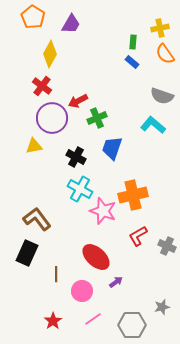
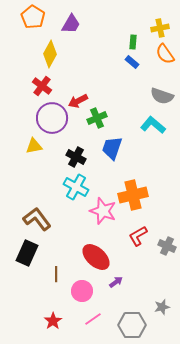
cyan cross: moved 4 px left, 2 px up
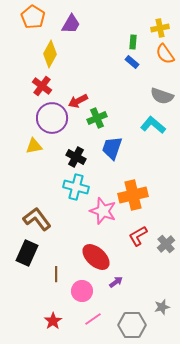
cyan cross: rotated 15 degrees counterclockwise
gray cross: moved 1 px left, 2 px up; rotated 24 degrees clockwise
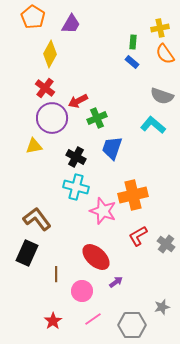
red cross: moved 3 px right, 2 px down
gray cross: rotated 12 degrees counterclockwise
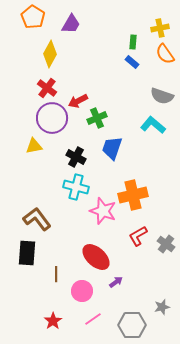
red cross: moved 2 px right
black rectangle: rotated 20 degrees counterclockwise
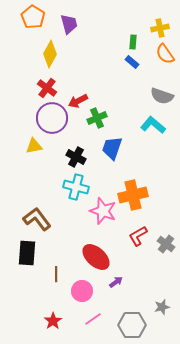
purple trapezoid: moved 2 px left; rotated 45 degrees counterclockwise
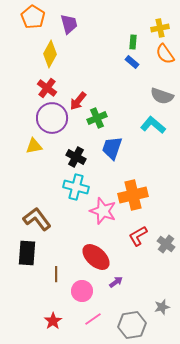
red arrow: rotated 24 degrees counterclockwise
gray hexagon: rotated 8 degrees counterclockwise
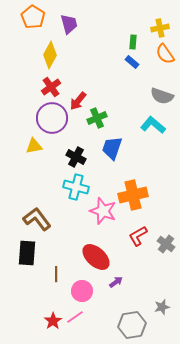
yellow diamond: moved 1 px down
red cross: moved 4 px right, 1 px up; rotated 18 degrees clockwise
pink line: moved 18 px left, 2 px up
